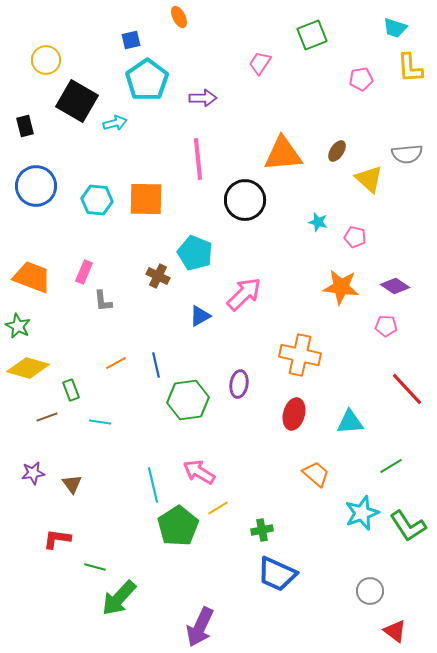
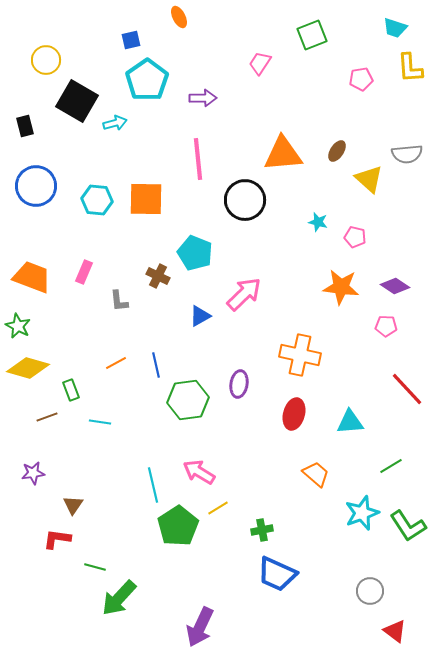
gray L-shape at (103, 301): moved 16 px right
brown triangle at (72, 484): moved 1 px right, 21 px down; rotated 10 degrees clockwise
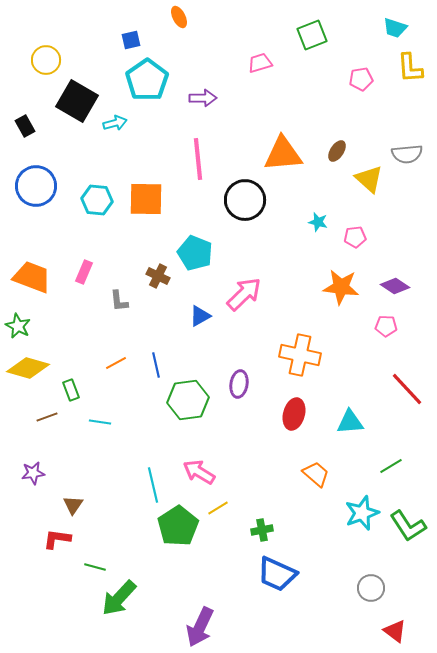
pink trapezoid at (260, 63): rotated 40 degrees clockwise
black rectangle at (25, 126): rotated 15 degrees counterclockwise
pink pentagon at (355, 237): rotated 20 degrees counterclockwise
gray circle at (370, 591): moved 1 px right, 3 px up
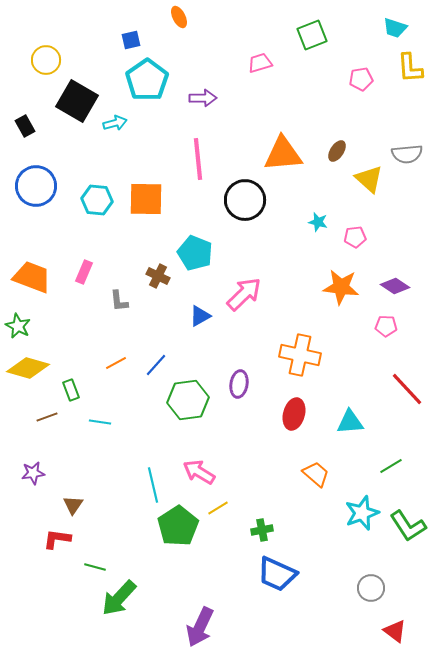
blue line at (156, 365): rotated 55 degrees clockwise
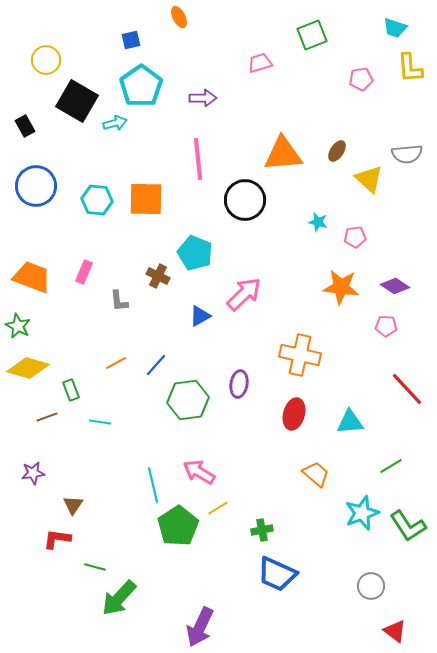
cyan pentagon at (147, 80): moved 6 px left, 6 px down
gray circle at (371, 588): moved 2 px up
